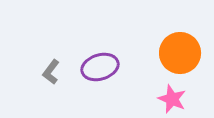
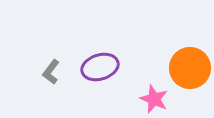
orange circle: moved 10 px right, 15 px down
pink star: moved 18 px left
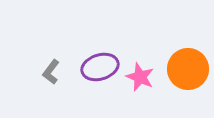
orange circle: moved 2 px left, 1 px down
pink star: moved 14 px left, 22 px up
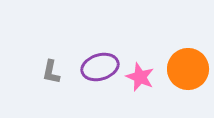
gray L-shape: rotated 25 degrees counterclockwise
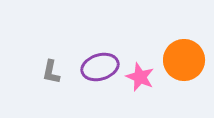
orange circle: moved 4 px left, 9 px up
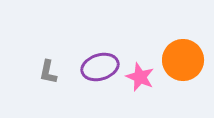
orange circle: moved 1 px left
gray L-shape: moved 3 px left
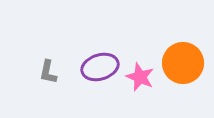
orange circle: moved 3 px down
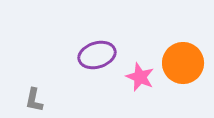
purple ellipse: moved 3 px left, 12 px up
gray L-shape: moved 14 px left, 28 px down
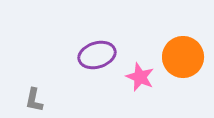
orange circle: moved 6 px up
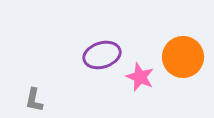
purple ellipse: moved 5 px right
